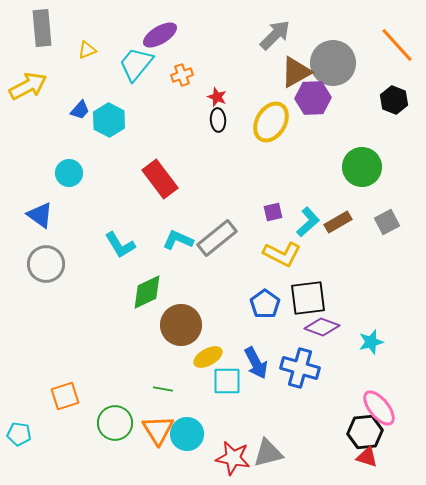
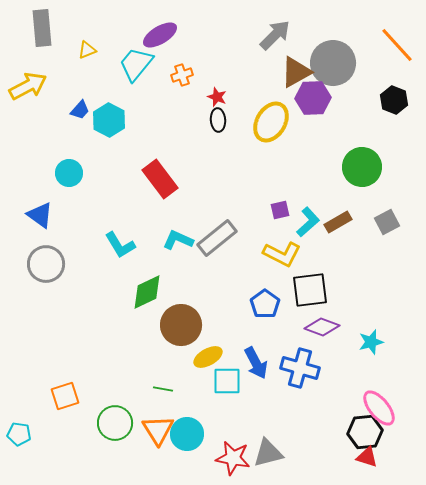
purple square at (273, 212): moved 7 px right, 2 px up
black square at (308, 298): moved 2 px right, 8 px up
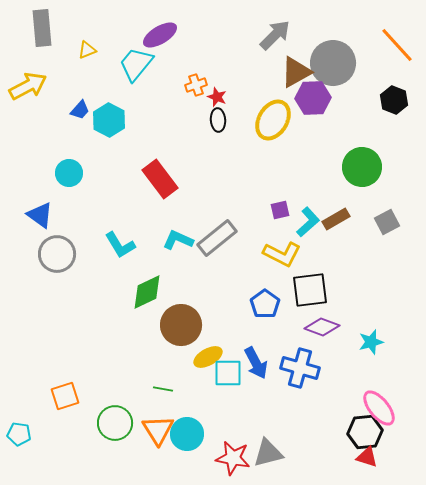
orange cross at (182, 75): moved 14 px right, 10 px down
yellow ellipse at (271, 122): moved 2 px right, 2 px up
brown rectangle at (338, 222): moved 2 px left, 3 px up
gray circle at (46, 264): moved 11 px right, 10 px up
cyan square at (227, 381): moved 1 px right, 8 px up
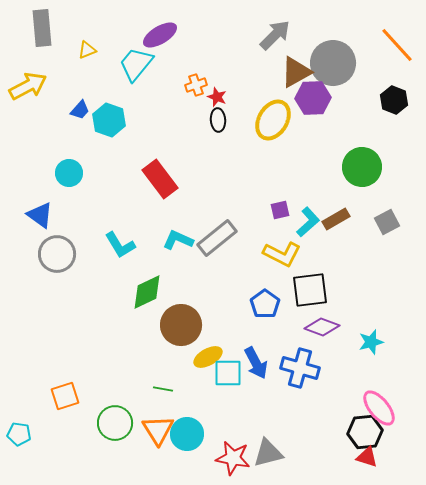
cyan hexagon at (109, 120): rotated 8 degrees counterclockwise
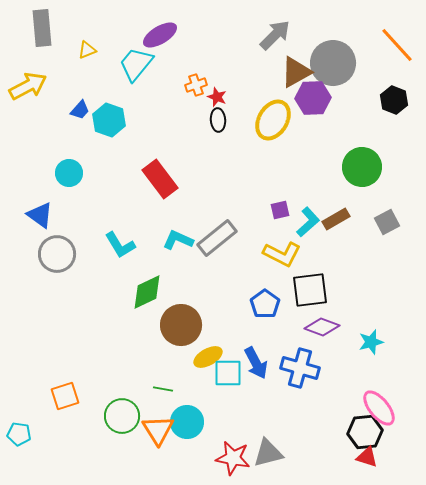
green circle at (115, 423): moved 7 px right, 7 px up
cyan circle at (187, 434): moved 12 px up
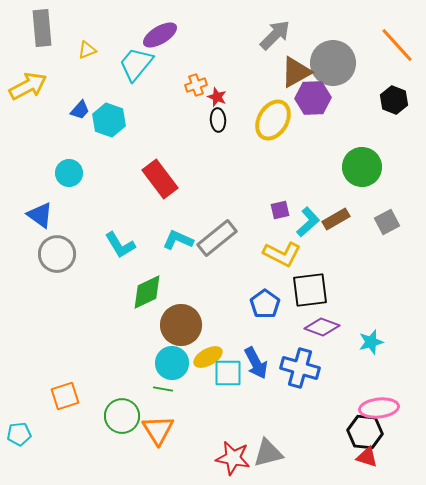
pink ellipse at (379, 408): rotated 57 degrees counterclockwise
cyan circle at (187, 422): moved 15 px left, 59 px up
black hexagon at (365, 432): rotated 12 degrees clockwise
cyan pentagon at (19, 434): rotated 15 degrees counterclockwise
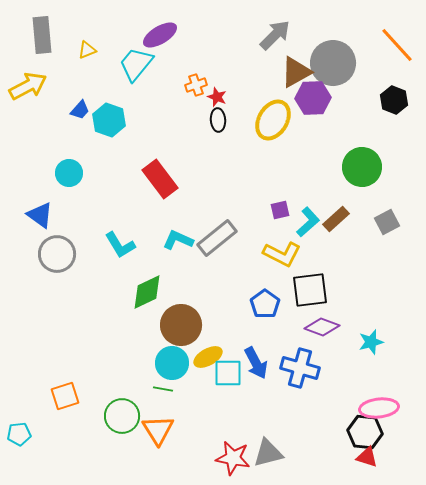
gray rectangle at (42, 28): moved 7 px down
brown rectangle at (336, 219): rotated 12 degrees counterclockwise
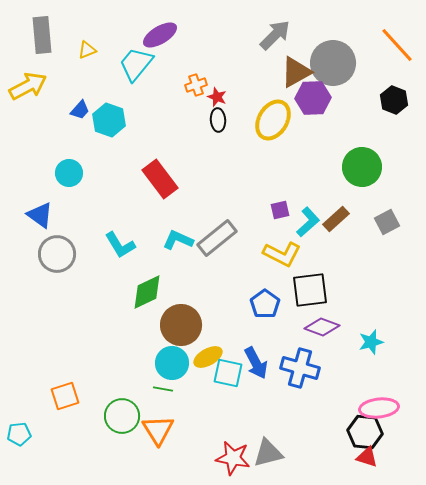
cyan square at (228, 373): rotated 12 degrees clockwise
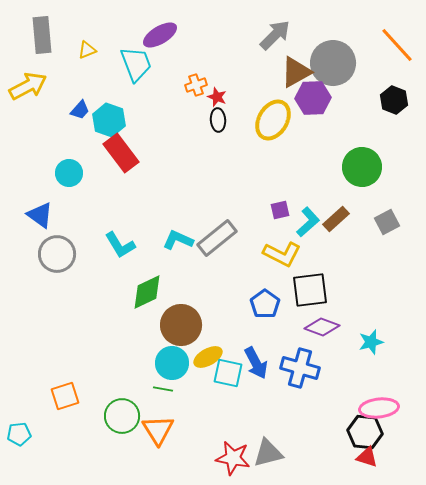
cyan trapezoid at (136, 64): rotated 120 degrees clockwise
red rectangle at (160, 179): moved 39 px left, 26 px up
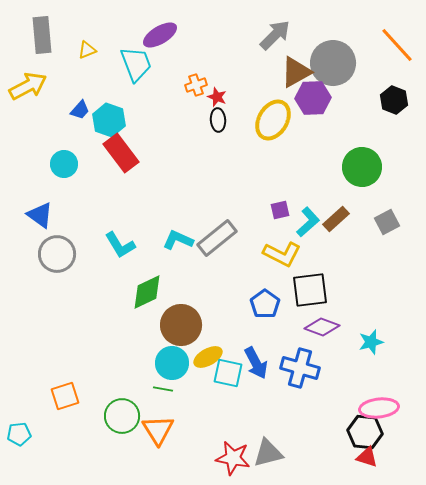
cyan circle at (69, 173): moved 5 px left, 9 px up
